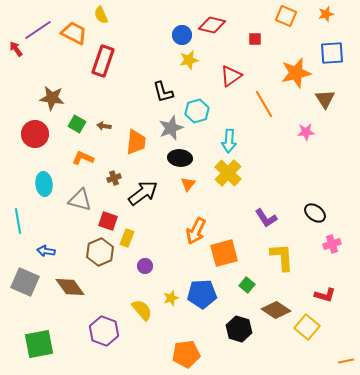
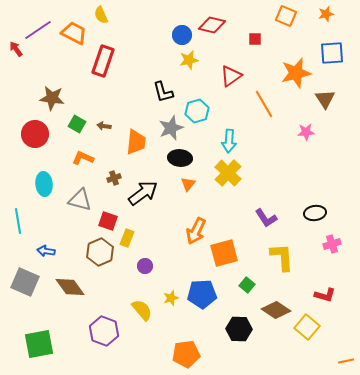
black ellipse at (315, 213): rotated 45 degrees counterclockwise
black hexagon at (239, 329): rotated 15 degrees counterclockwise
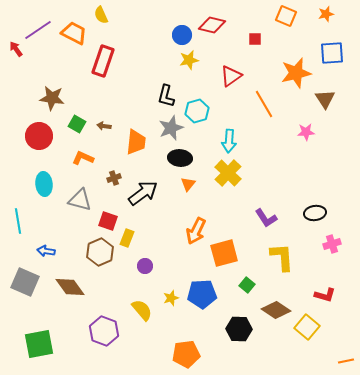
black L-shape at (163, 92): moved 3 px right, 4 px down; rotated 30 degrees clockwise
red circle at (35, 134): moved 4 px right, 2 px down
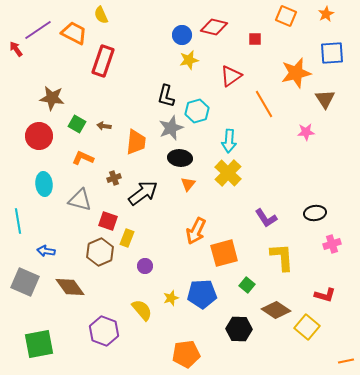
orange star at (326, 14): rotated 14 degrees counterclockwise
red diamond at (212, 25): moved 2 px right, 2 px down
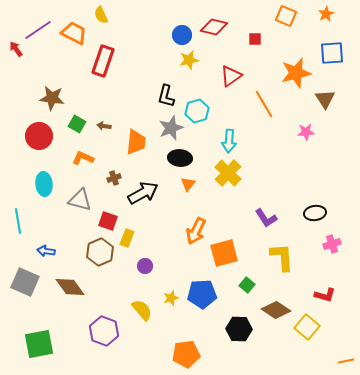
black arrow at (143, 193): rotated 8 degrees clockwise
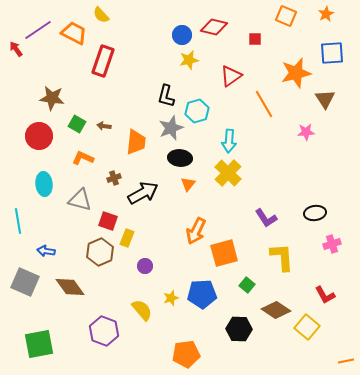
yellow semicircle at (101, 15): rotated 18 degrees counterclockwise
red L-shape at (325, 295): rotated 45 degrees clockwise
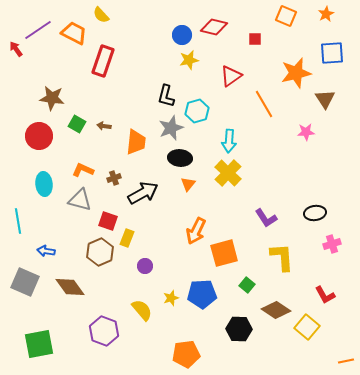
orange L-shape at (83, 158): moved 12 px down
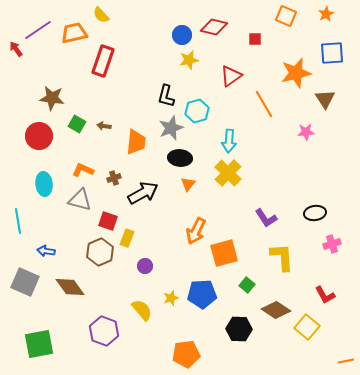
orange trapezoid at (74, 33): rotated 40 degrees counterclockwise
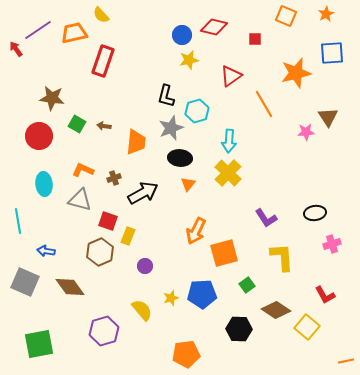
brown triangle at (325, 99): moved 3 px right, 18 px down
yellow rectangle at (127, 238): moved 1 px right, 2 px up
green square at (247, 285): rotated 14 degrees clockwise
purple hexagon at (104, 331): rotated 24 degrees clockwise
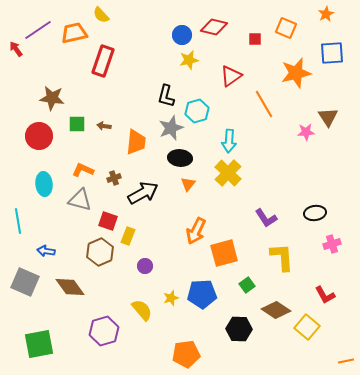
orange square at (286, 16): moved 12 px down
green square at (77, 124): rotated 30 degrees counterclockwise
